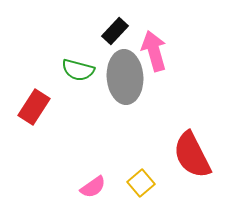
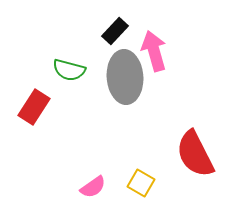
green semicircle: moved 9 px left
red semicircle: moved 3 px right, 1 px up
yellow square: rotated 20 degrees counterclockwise
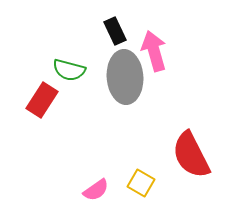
black rectangle: rotated 68 degrees counterclockwise
red rectangle: moved 8 px right, 7 px up
red semicircle: moved 4 px left, 1 px down
pink semicircle: moved 3 px right, 3 px down
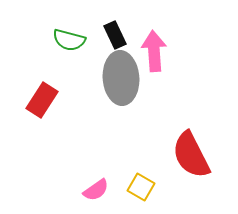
black rectangle: moved 4 px down
pink arrow: rotated 12 degrees clockwise
green semicircle: moved 30 px up
gray ellipse: moved 4 px left, 1 px down
yellow square: moved 4 px down
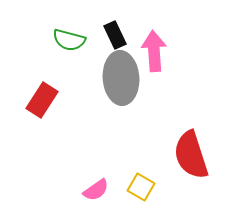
red semicircle: rotated 9 degrees clockwise
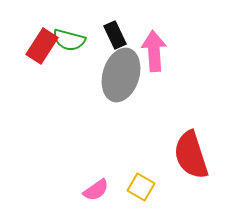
gray ellipse: moved 3 px up; rotated 21 degrees clockwise
red rectangle: moved 54 px up
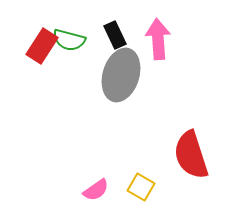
pink arrow: moved 4 px right, 12 px up
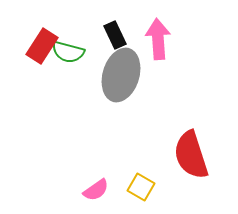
green semicircle: moved 1 px left, 12 px down
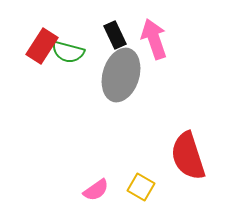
pink arrow: moved 4 px left; rotated 15 degrees counterclockwise
red semicircle: moved 3 px left, 1 px down
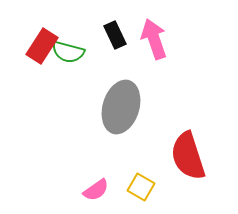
gray ellipse: moved 32 px down
